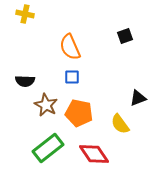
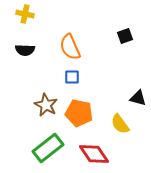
black semicircle: moved 31 px up
black triangle: rotated 36 degrees clockwise
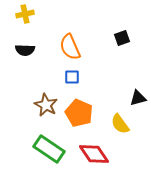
yellow cross: rotated 24 degrees counterclockwise
black square: moved 3 px left, 2 px down
black triangle: rotated 30 degrees counterclockwise
orange pentagon: rotated 12 degrees clockwise
green rectangle: moved 1 px right, 1 px down; rotated 72 degrees clockwise
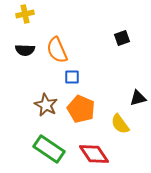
orange semicircle: moved 13 px left, 3 px down
orange pentagon: moved 2 px right, 4 px up
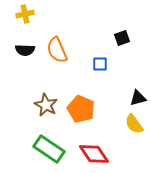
blue square: moved 28 px right, 13 px up
yellow semicircle: moved 14 px right
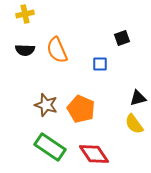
brown star: rotated 10 degrees counterclockwise
green rectangle: moved 1 px right, 2 px up
